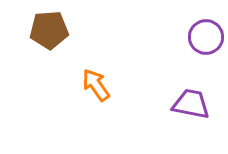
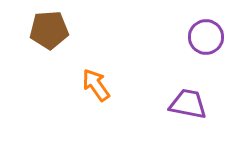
purple trapezoid: moved 3 px left
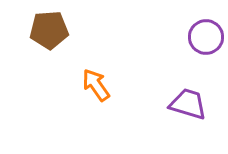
purple trapezoid: rotated 6 degrees clockwise
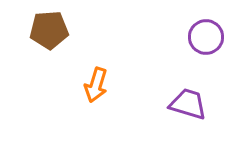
orange arrow: rotated 128 degrees counterclockwise
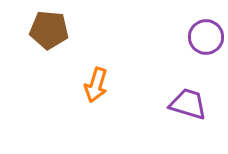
brown pentagon: rotated 9 degrees clockwise
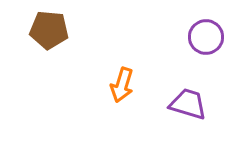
orange arrow: moved 26 px right
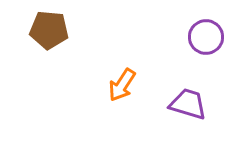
orange arrow: rotated 16 degrees clockwise
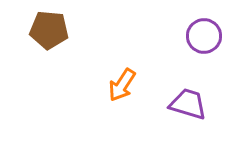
purple circle: moved 2 px left, 1 px up
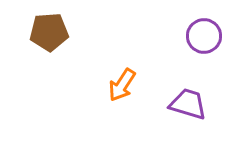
brown pentagon: moved 2 px down; rotated 9 degrees counterclockwise
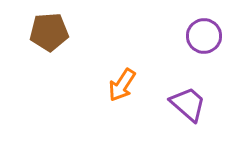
purple trapezoid: rotated 24 degrees clockwise
